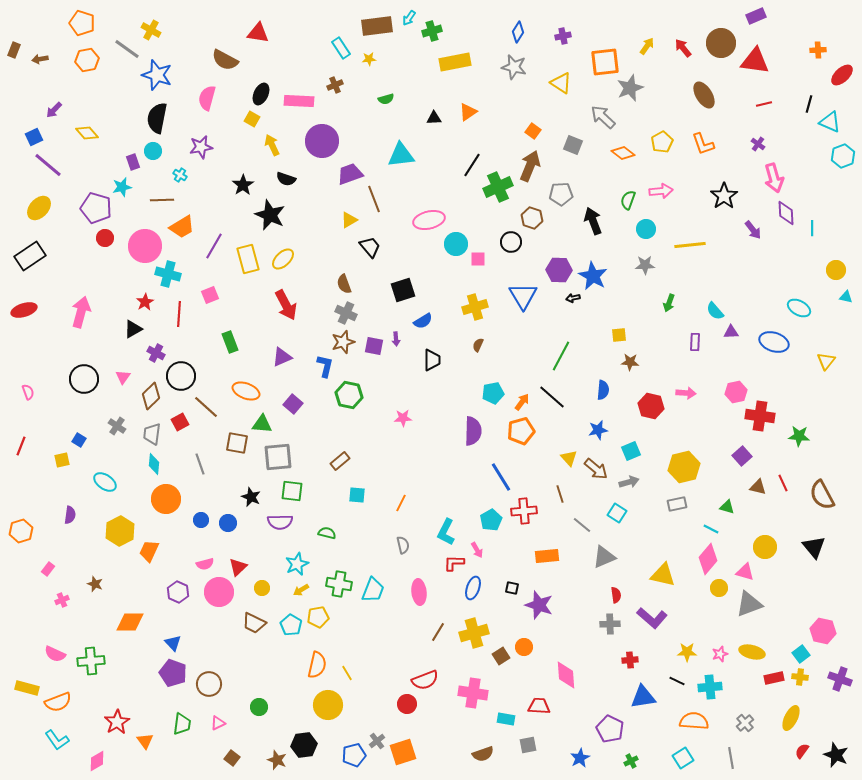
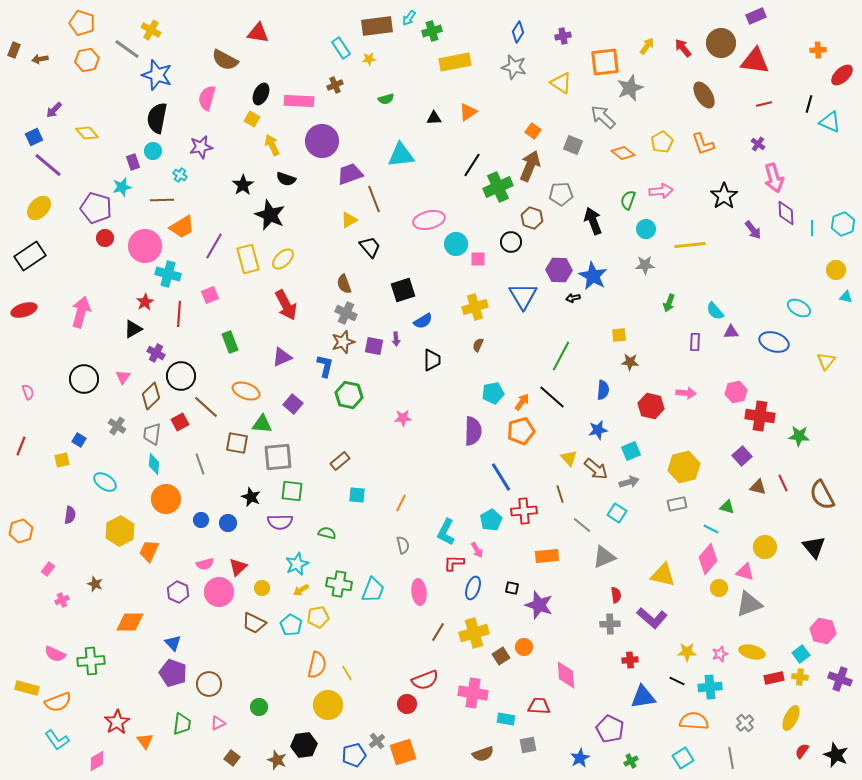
cyan hexagon at (843, 156): moved 68 px down
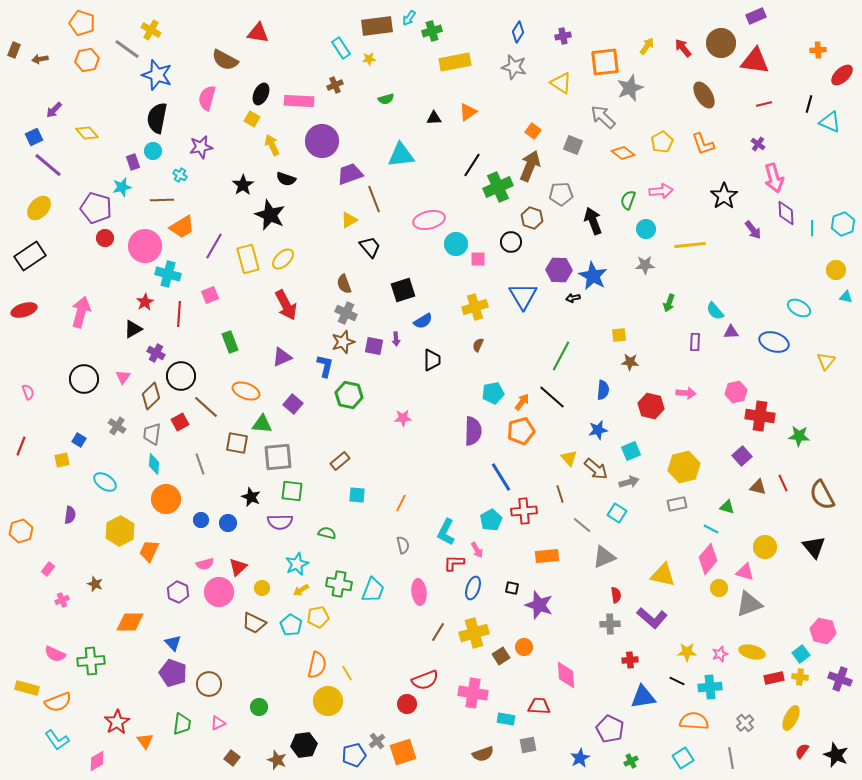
yellow circle at (328, 705): moved 4 px up
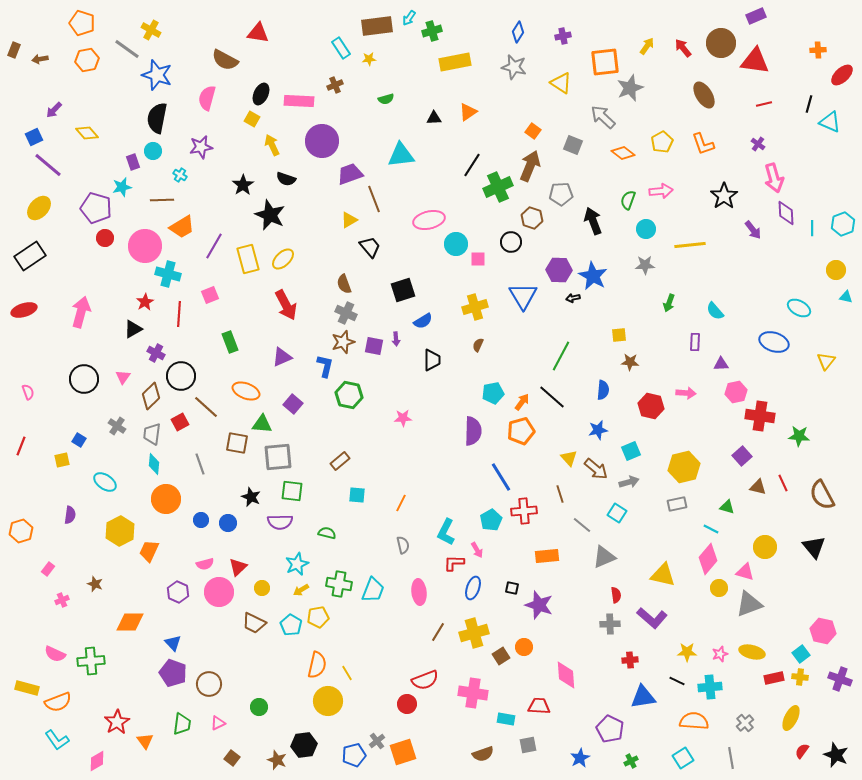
purple triangle at (731, 332): moved 10 px left, 32 px down
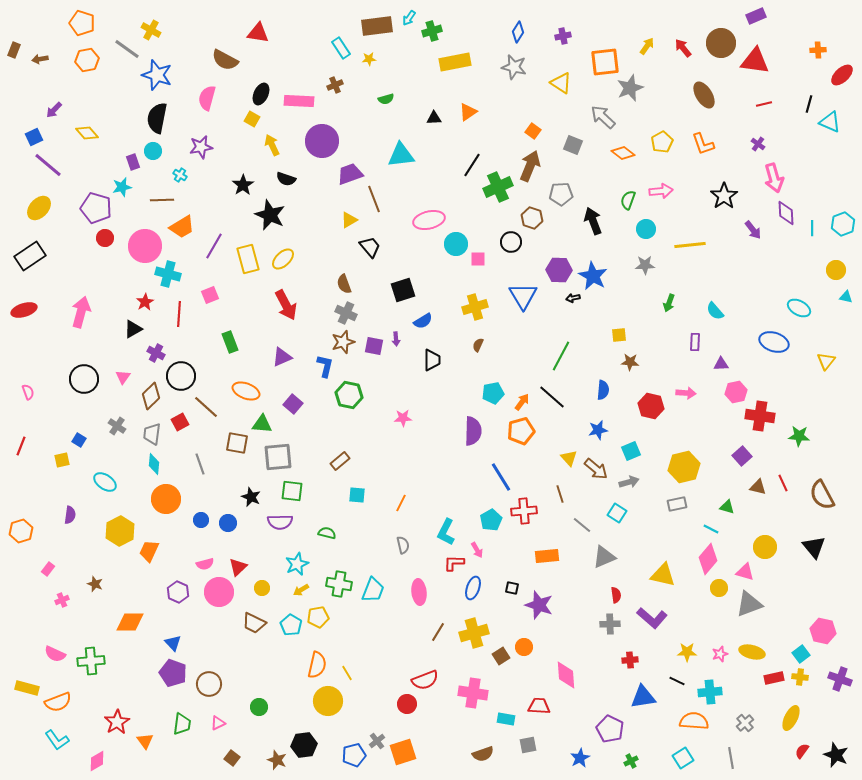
cyan cross at (710, 687): moved 5 px down
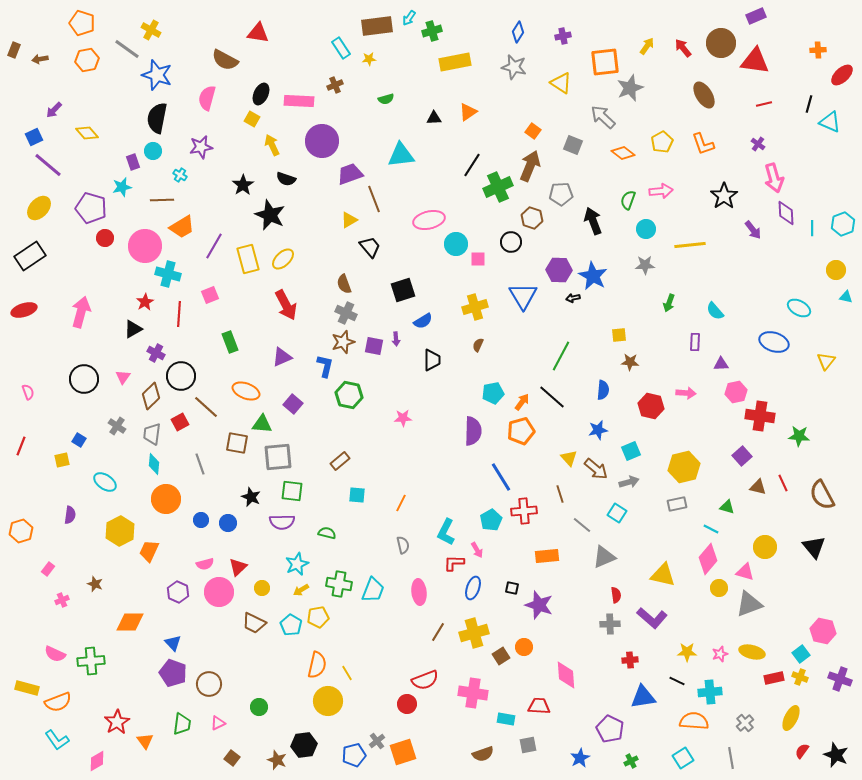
purple pentagon at (96, 208): moved 5 px left
purple semicircle at (280, 522): moved 2 px right
yellow cross at (800, 677): rotated 14 degrees clockwise
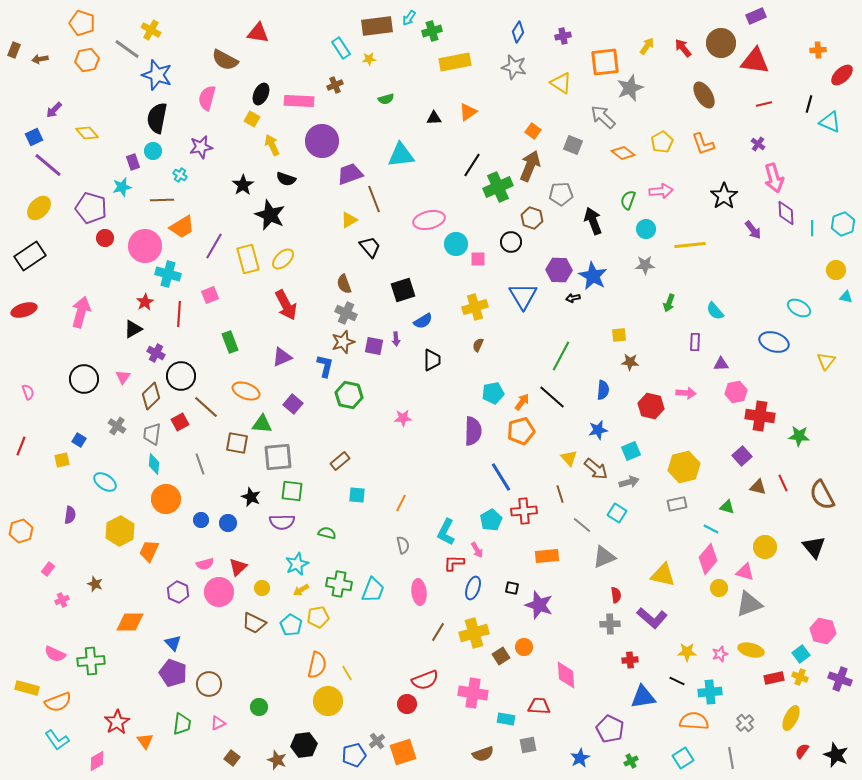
yellow ellipse at (752, 652): moved 1 px left, 2 px up
